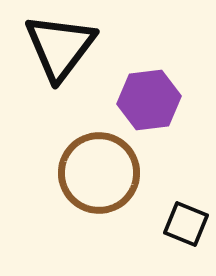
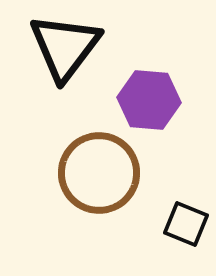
black triangle: moved 5 px right
purple hexagon: rotated 12 degrees clockwise
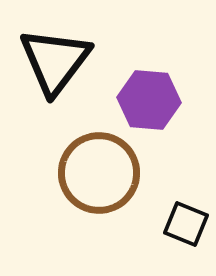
black triangle: moved 10 px left, 14 px down
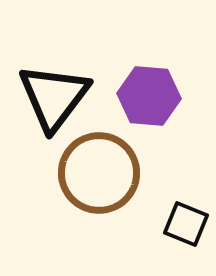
black triangle: moved 1 px left, 36 px down
purple hexagon: moved 4 px up
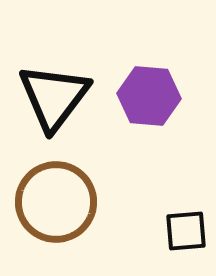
brown circle: moved 43 px left, 29 px down
black square: moved 7 px down; rotated 27 degrees counterclockwise
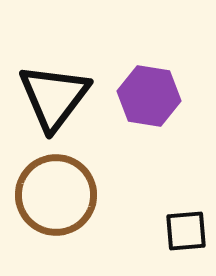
purple hexagon: rotated 4 degrees clockwise
brown circle: moved 7 px up
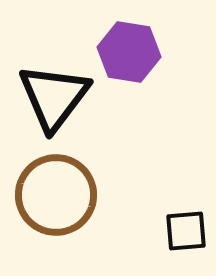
purple hexagon: moved 20 px left, 44 px up
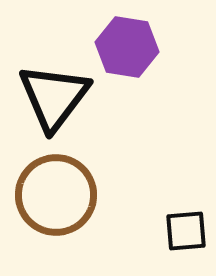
purple hexagon: moved 2 px left, 5 px up
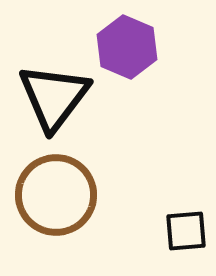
purple hexagon: rotated 14 degrees clockwise
